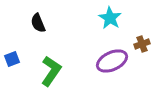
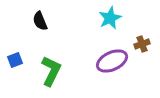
cyan star: rotated 15 degrees clockwise
black semicircle: moved 2 px right, 2 px up
blue square: moved 3 px right, 1 px down
green L-shape: rotated 8 degrees counterclockwise
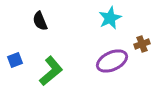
green L-shape: rotated 24 degrees clockwise
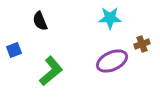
cyan star: rotated 25 degrees clockwise
blue square: moved 1 px left, 10 px up
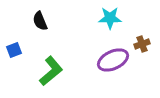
purple ellipse: moved 1 px right, 1 px up
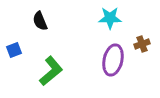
purple ellipse: rotated 52 degrees counterclockwise
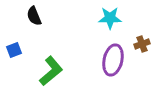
black semicircle: moved 6 px left, 5 px up
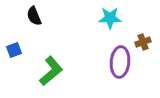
brown cross: moved 1 px right, 2 px up
purple ellipse: moved 7 px right, 2 px down; rotated 8 degrees counterclockwise
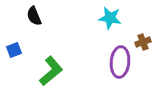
cyan star: rotated 10 degrees clockwise
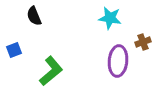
purple ellipse: moved 2 px left, 1 px up
